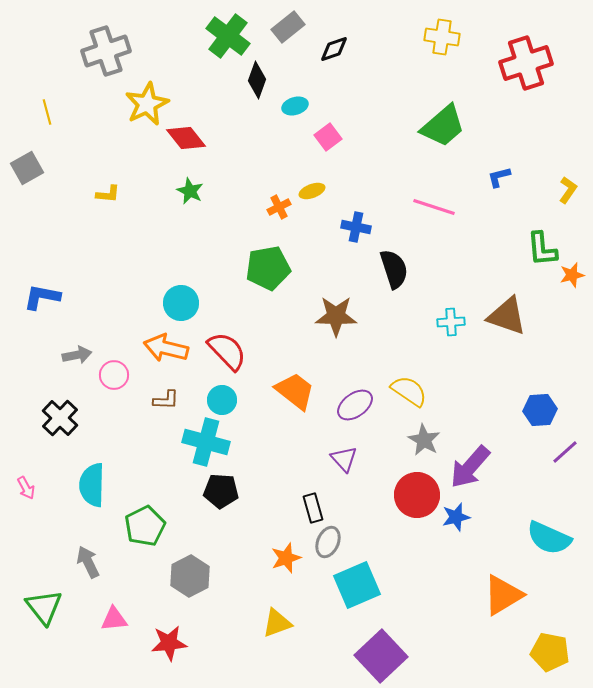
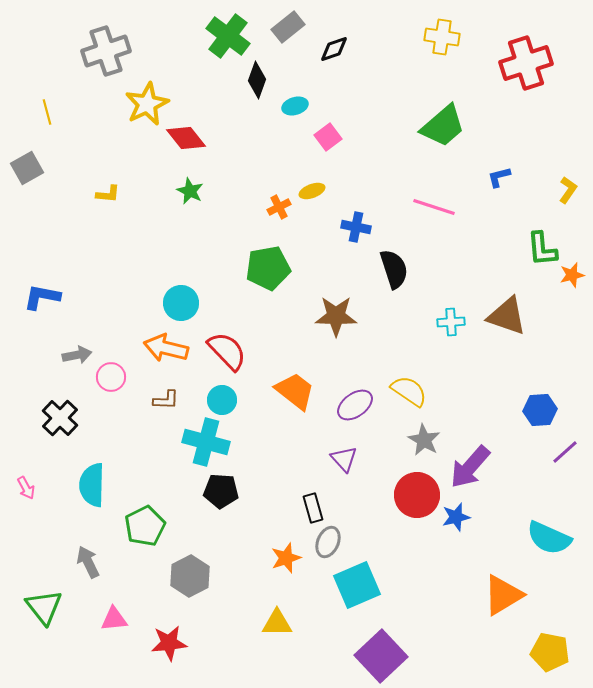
pink circle at (114, 375): moved 3 px left, 2 px down
yellow triangle at (277, 623): rotated 20 degrees clockwise
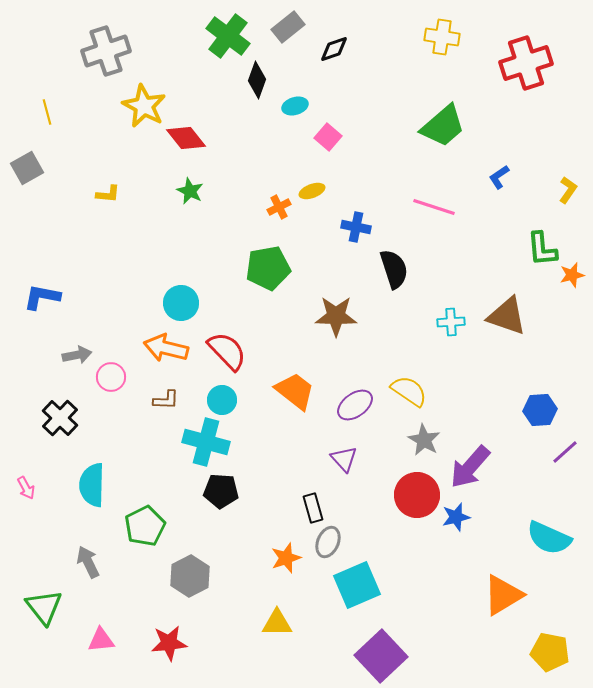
yellow star at (147, 104): moved 3 px left, 2 px down; rotated 18 degrees counterclockwise
pink square at (328, 137): rotated 12 degrees counterclockwise
blue L-shape at (499, 177): rotated 20 degrees counterclockwise
pink triangle at (114, 619): moved 13 px left, 21 px down
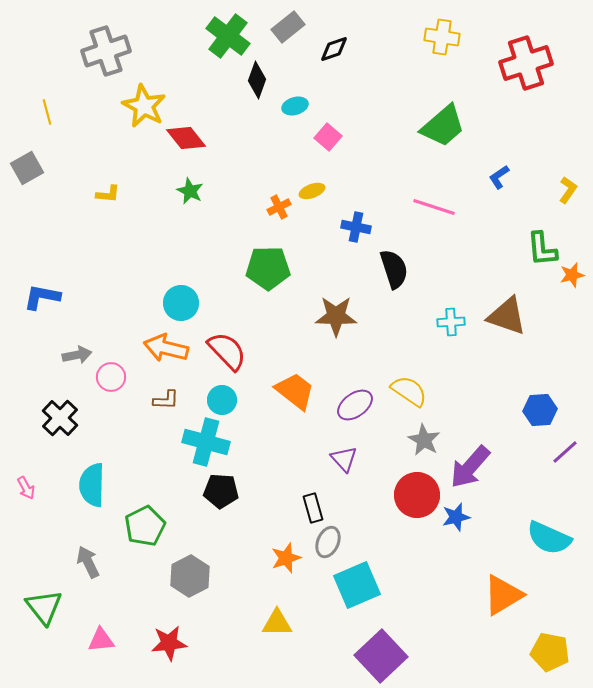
green pentagon at (268, 268): rotated 9 degrees clockwise
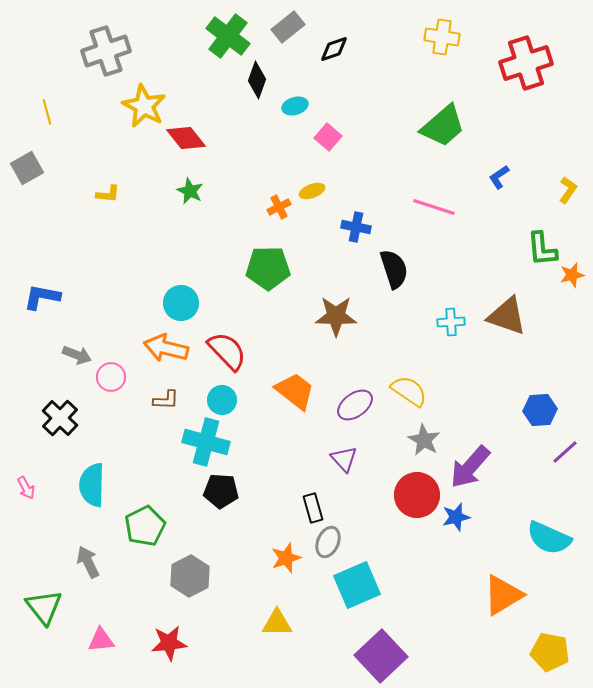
gray arrow at (77, 355): rotated 32 degrees clockwise
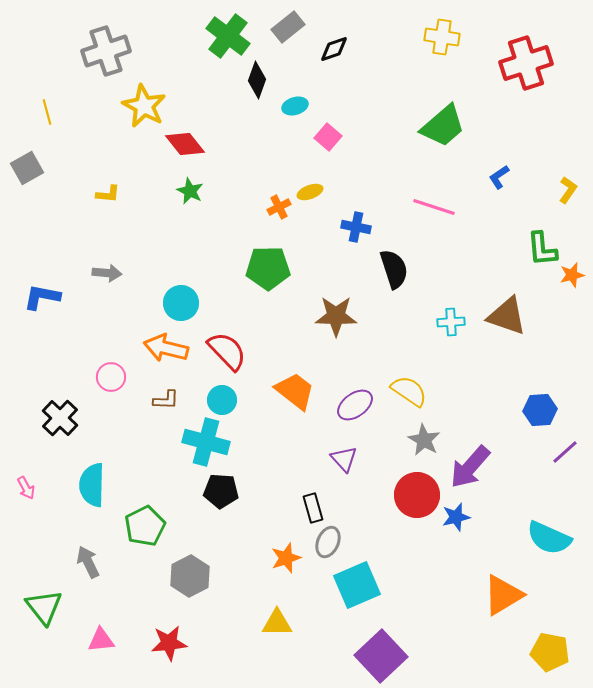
red diamond at (186, 138): moved 1 px left, 6 px down
yellow ellipse at (312, 191): moved 2 px left, 1 px down
gray arrow at (77, 355): moved 30 px right, 82 px up; rotated 16 degrees counterclockwise
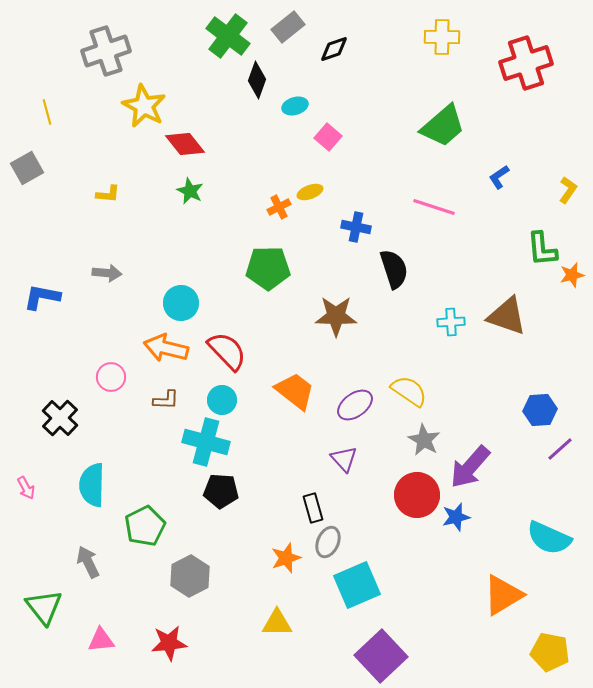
yellow cross at (442, 37): rotated 8 degrees counterclockwise
purple line at (565, 452): moved 5 px left, 3 px up
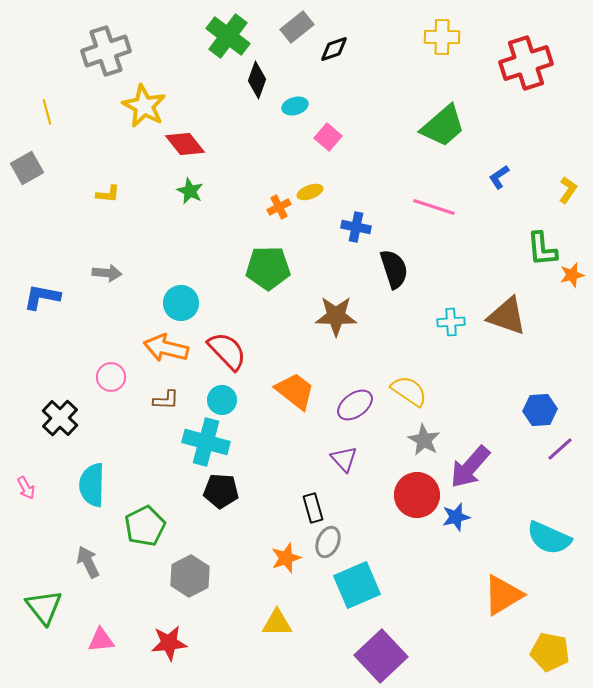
gray rectangle at (288, 27): moved 9 px right
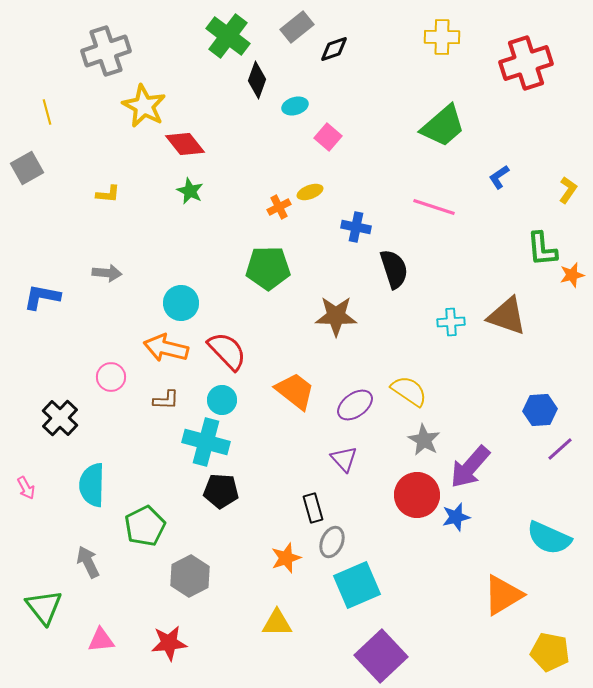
gray ellipse at (328, 542): moved 4 px right
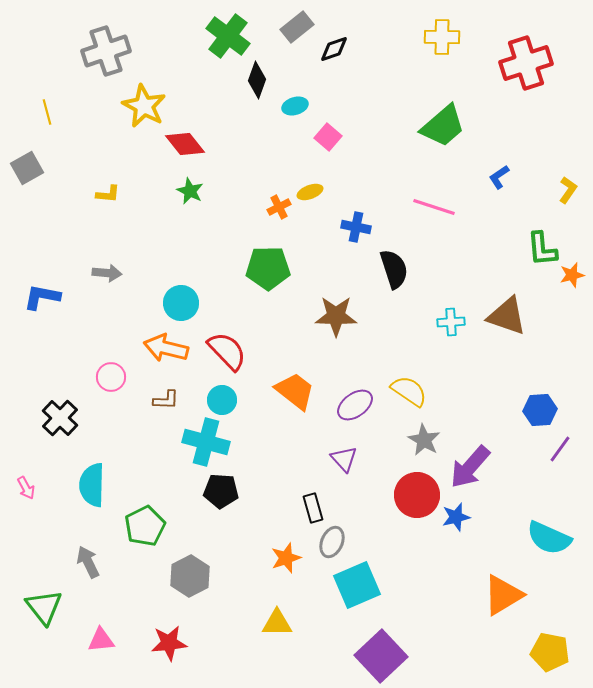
purple line at (560, 449): rotated 12 degrees counterclockwise
